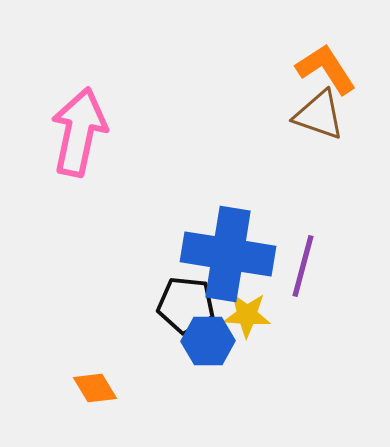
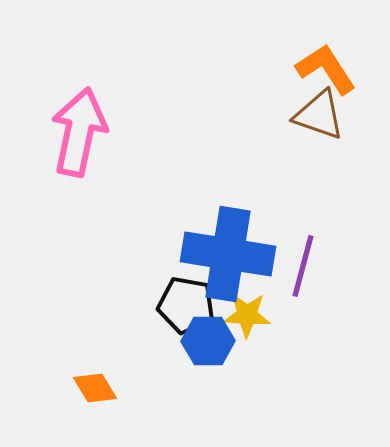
black pentagon: rotated 4 degrees clockwise
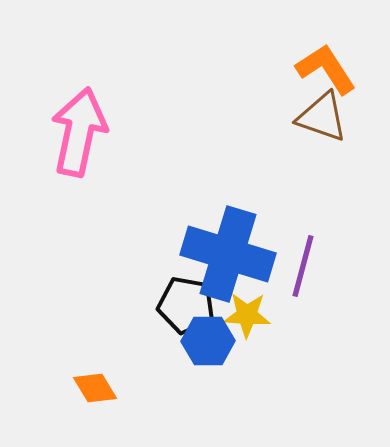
brown triangle: moved 3 px right, 2 px down
blue cross: rotated 8 degrees clockwise
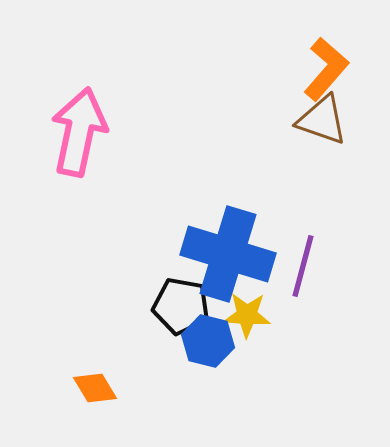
orange L-shape: rotated 74 degrees clockwise
brown triangle: moved 3 px down
black pentagon: moved 5 px left, 1 px down
blue hexagon: rotated 15 degrees clockwise
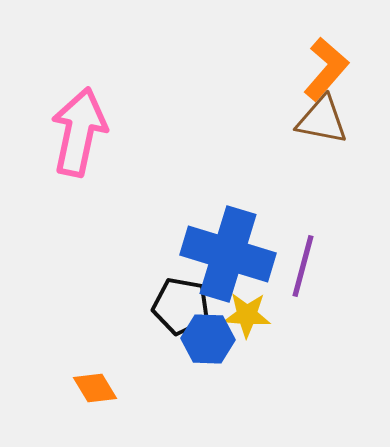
brown triangle: rotated 8 degrees counterclockwise
blue hexagon: moved 2 px up; rotated 12 degrees counterclockwise
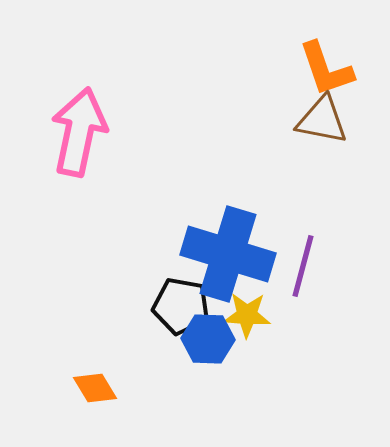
orange L-shape: rotated 120 degrees clockwise
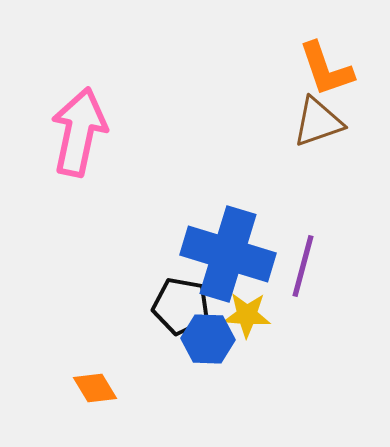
brown triangle: moved 4 px left, 2 px down; rotated 30 degrees counterclockwise
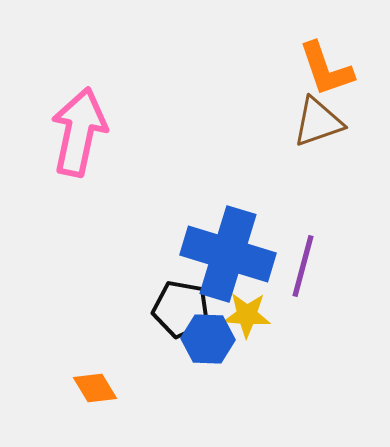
black pentagon: moved 3 px down
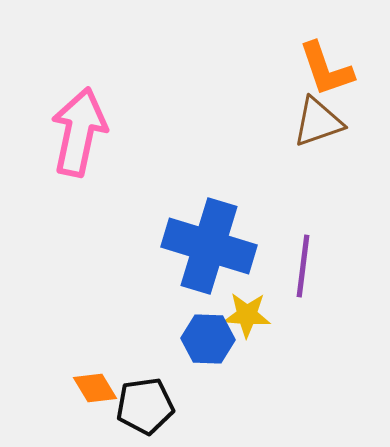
blue cross: moved 19 px left, 8 px up
purple line: rotated 8 degrees counterclockwise
black pentagon: moved 36 px left, 97 px down; rotated 18 degrees counterclockwise
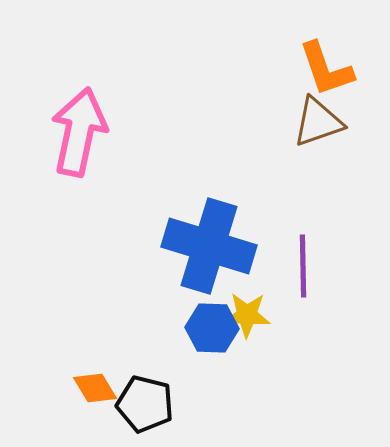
purple line: rotated 8 degrees counterclockwise
blue hexagon: moved 4 px right, 11 px up
black pentagon: moved 2 px up; rotated 22 degrees clockwise
